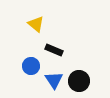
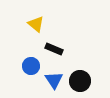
black rectangle: moved 1 px up
black circle: moved 1 px right
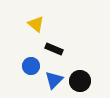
blue triangle: rotated 18 degrees clockwise
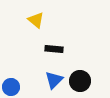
yellow triangle: moved 4 px up
black rectangle: rotated 18 degrees counterclockwise
blue circle: moved 20 px left, 21 px down
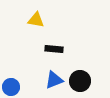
yellow triangle: rotated 30 degrees counterclockwise
blue triangle: rotated 24 degrees clockwise
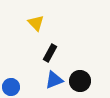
yellow triangle: moved 3 px down; rotated 36 degrees clockwise
black rectangle: moved 4 px left, 4 px down; rotated 66 degrees counterclockwise
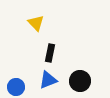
black rectangle: rotated 18 degrees counterclockwise
blue triangle: moved 6 px left
blue circle: moved 5 px right
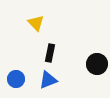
black circle: moved 17 px right, 17 px up
blue circle: moved 8 px up
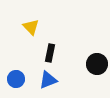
yellow triangle: moved 5 px left, 4 px down
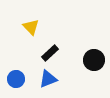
black rectangle: rotated 36 degrees clockwise
black circle: moved 3 px left, 4 px up
blue triangle: moved 1 px up
